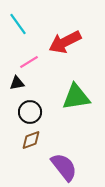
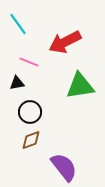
pink line: rotated 54 degrees clockwise
green triangle: moved 4 px right, 11 px up
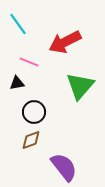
green triangle: rotated 40 degrees counterclockwise
black circle: moved 4 px right
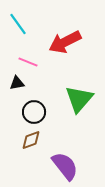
pink line: moved 1 px left
green triangle: moved 1 px left, 13 px down
purple semicircle: moved 1 px right, 1 px up
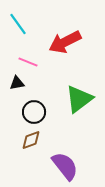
green triangle: rotated 12 degrees clockwise
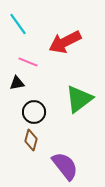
brown diamond: rotated 55 degrees counterclockwise
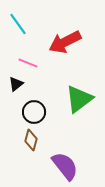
pink line: moved 1 px down
black triangle: moved 1 px left, 1 px down; rotated 28 degrees counterclockwise
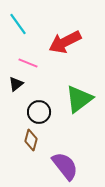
black circle: moved 5 px right
